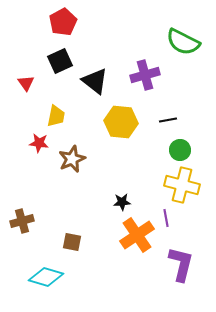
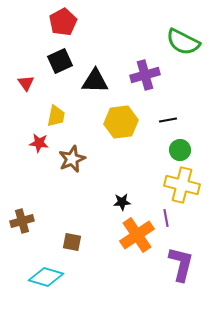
black triangle: rotated 36 degrees counterclockwise
yellow hexagon: rotated 12 degrees counterclockwise
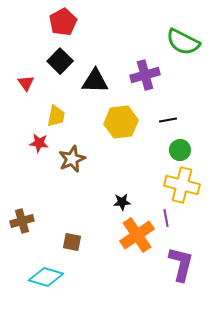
black square: rotated 20 degrees counterclockwise
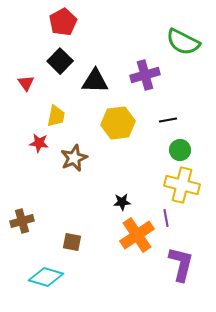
yellow hexagon: moved 3 px left, 1 px down
brown star: moved 2 px right, 1 px up
